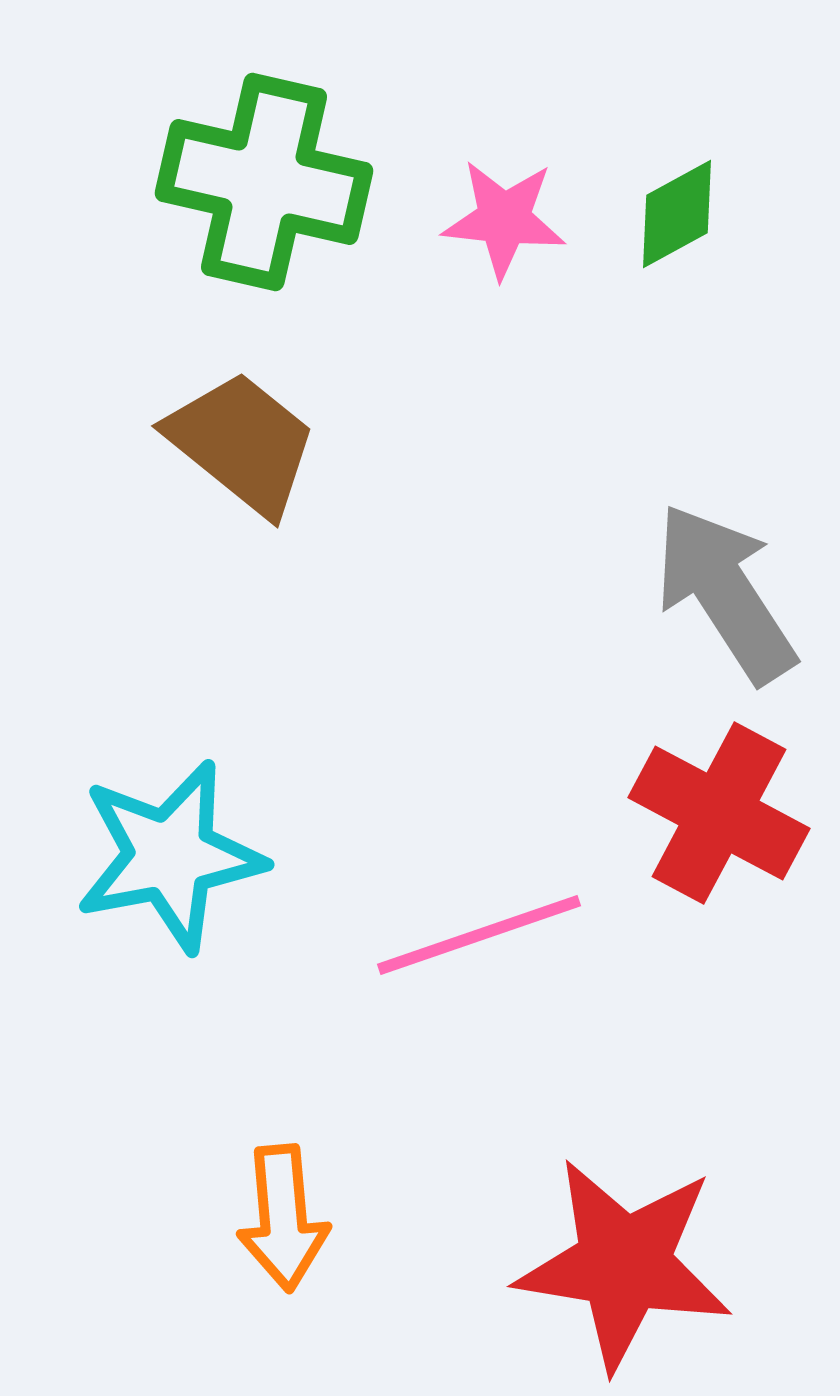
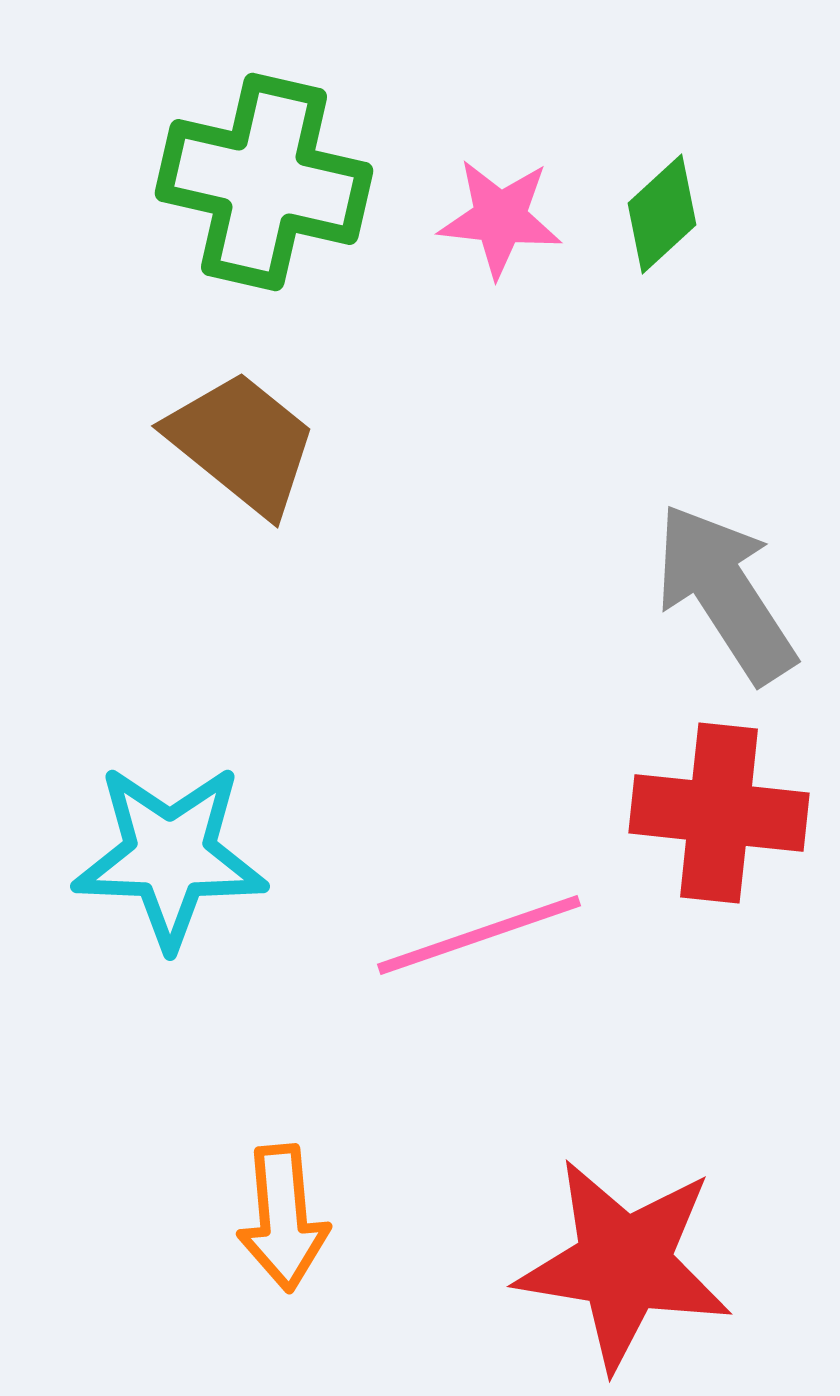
green diamond: moved 15 px left; rotated 14 degrees counterclockwise
pink star: moved 4 px left, 1 px up
red cross: rotated 22 degrees counterclockwise
cyan star: rotated 13 degrees clockwise
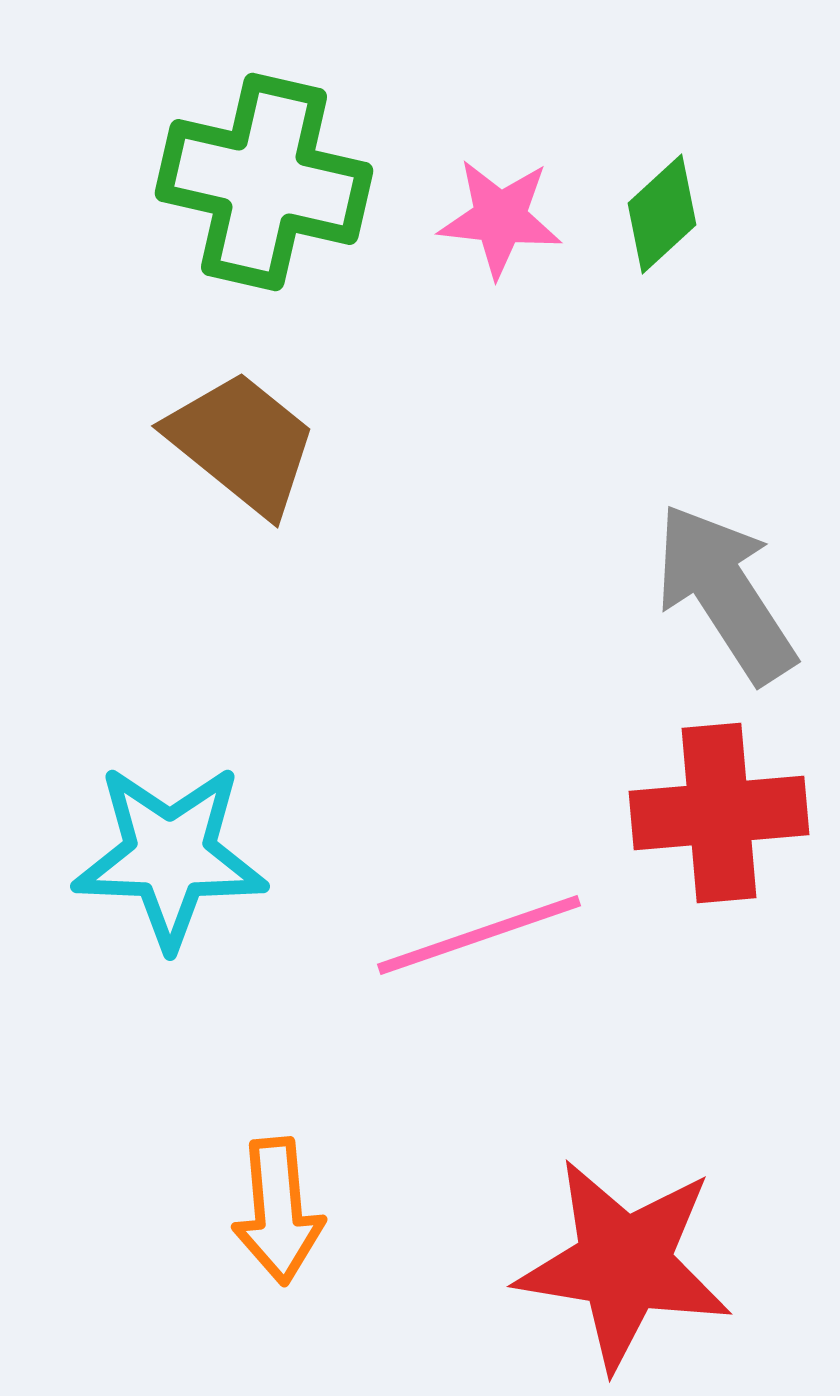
red cross: rotated 11 degrees counterclockwise
orange arrow: moved 5 px left, 7 px up
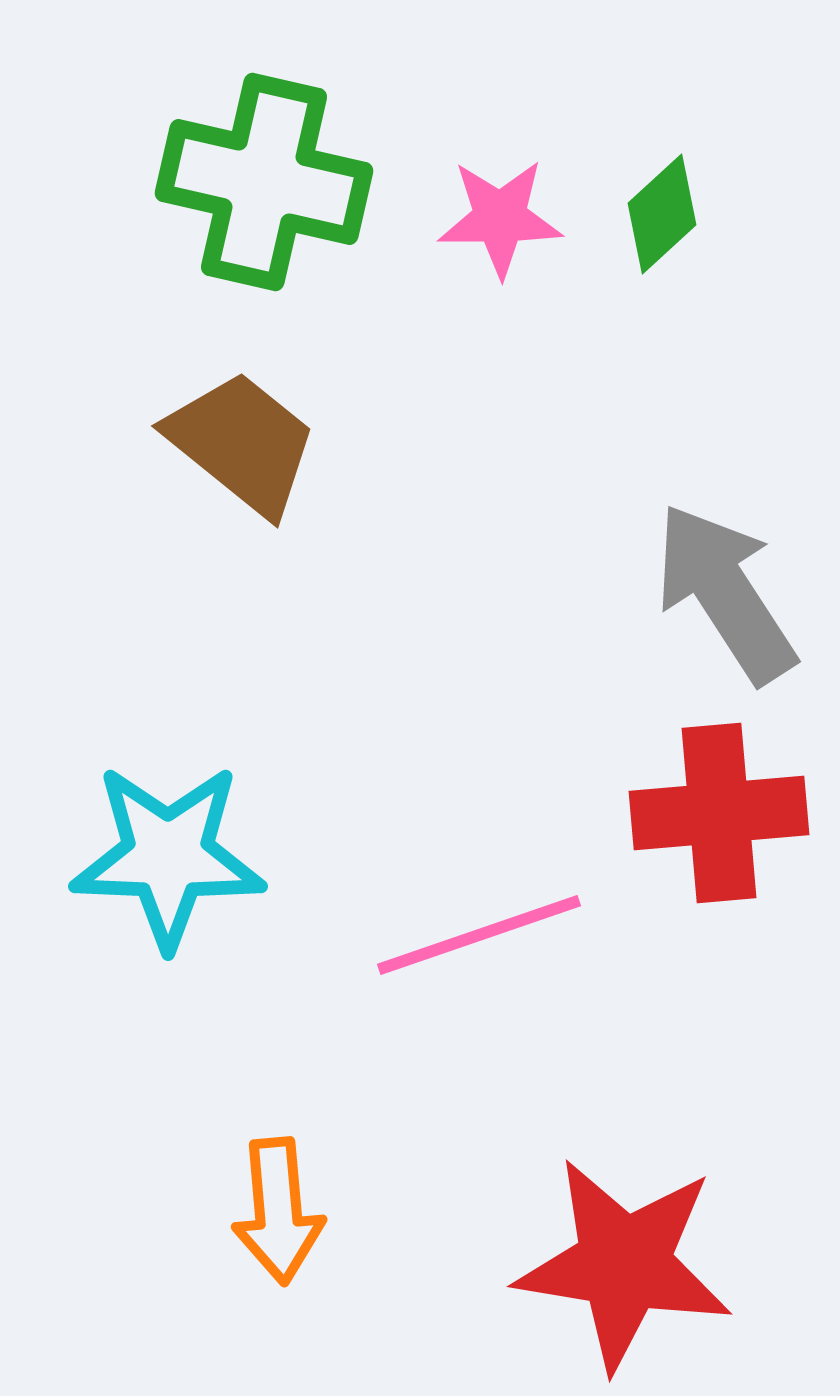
pink star: rotated 6 degrees counterclockwise
cyan star: moved 2 px left
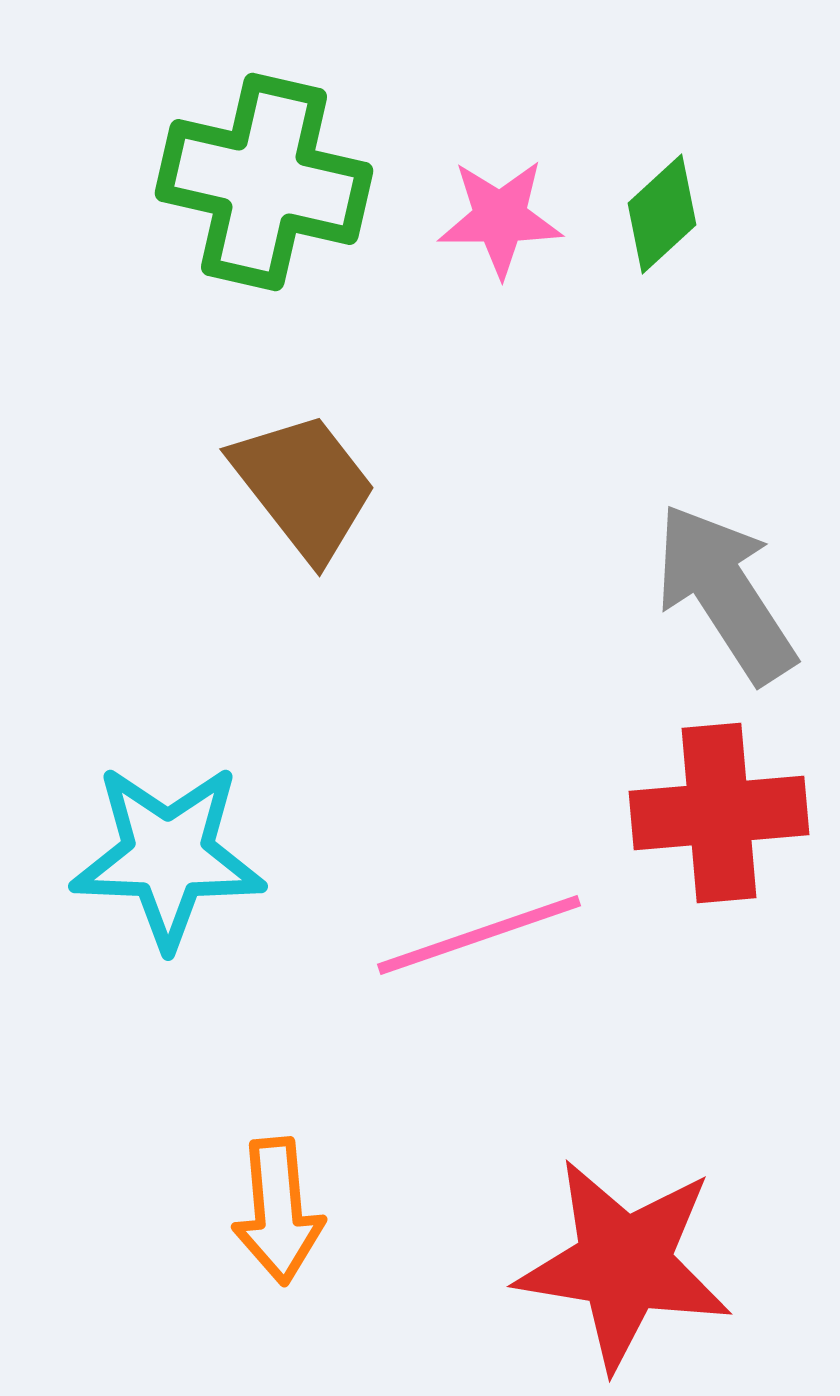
brown trapezoid: moved 62 px right, 43 px down; rotated 13 degrees clockwise
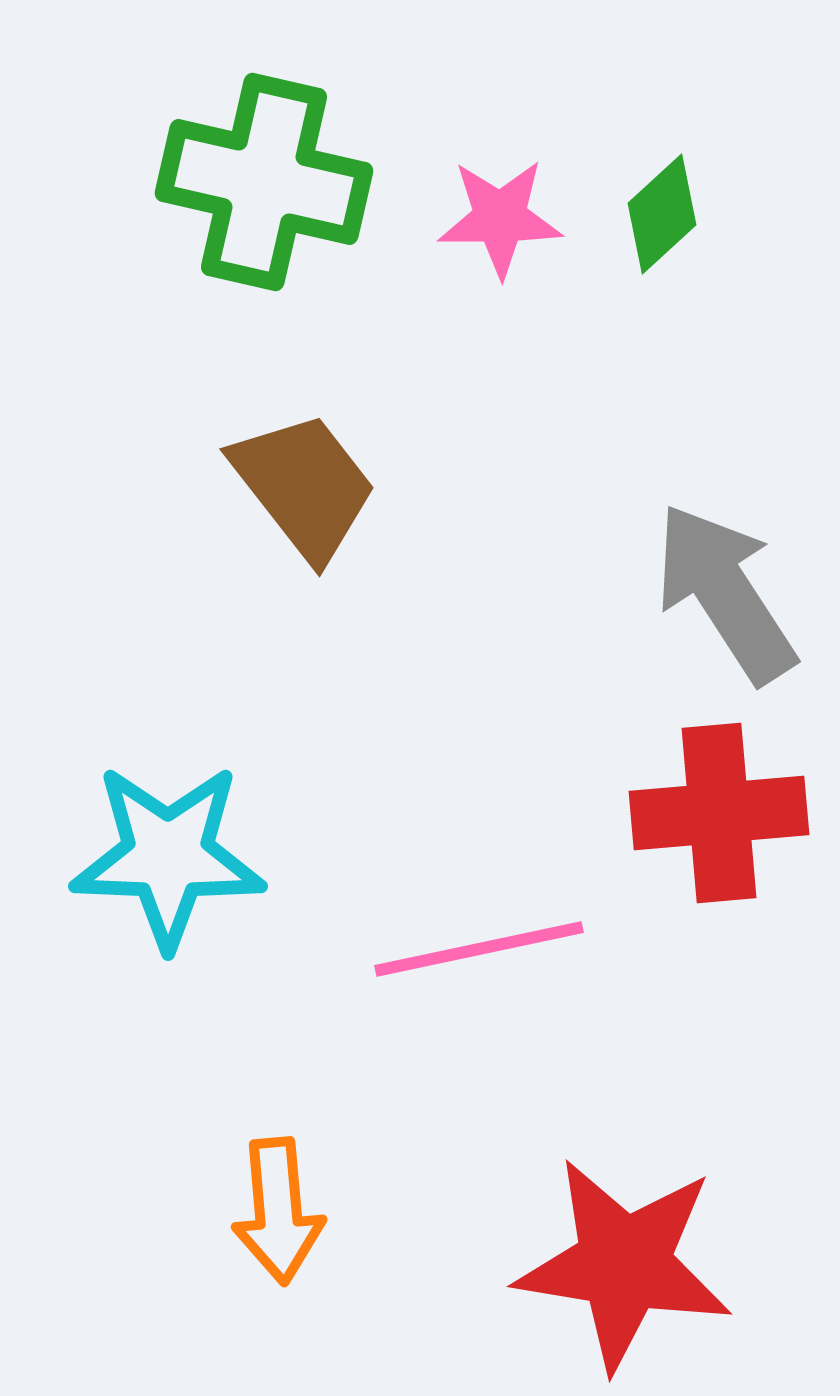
pink line: moved 14 px down; rotated 7 degrees clockwise
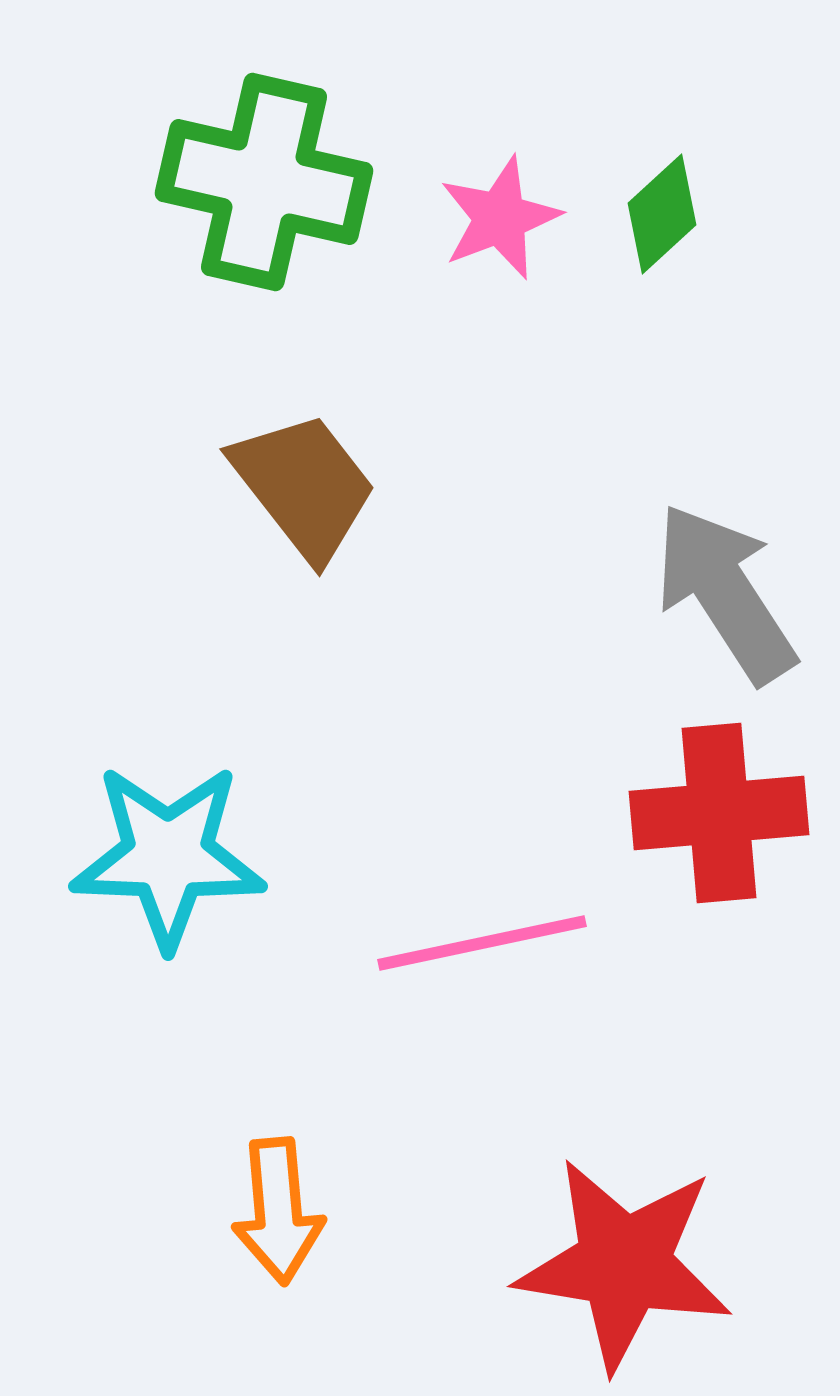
pink star: rotated 21 degrees counterclockwise
pink line: moved 3 px right, 6 px up
